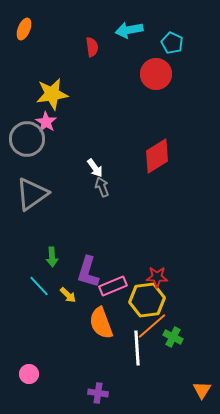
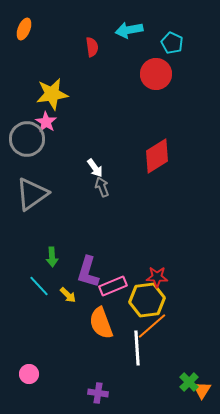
green cross: moved 16 px right, 45 px down; rotated 18 degrees clockwise
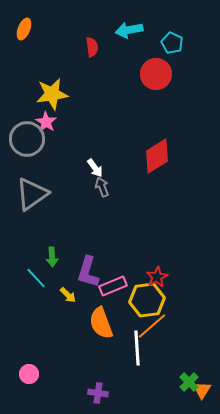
red star: rotated 30 degrees counterclockwise
cyan line: moved 3 px left, 8 px up
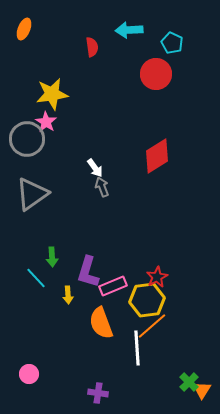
cyan arrow: rotated 8 degrees clockwise
yellow arrow: rotated 42 degrees clockwise
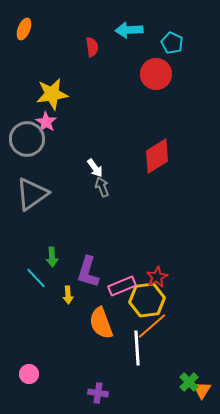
pink rectangle: moved 9 px right
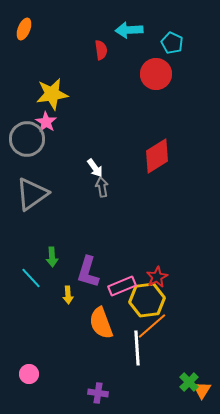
red semicircle: moved 9 px right, 3 px down
gray arrow: rotated 12 degrees clockwise
cyan line: moved 5 px left
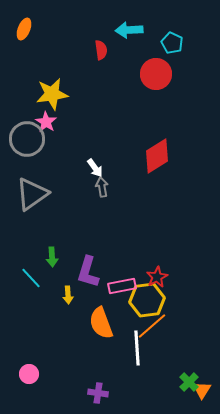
pink rectangle: rotated 12 degrees clockwise
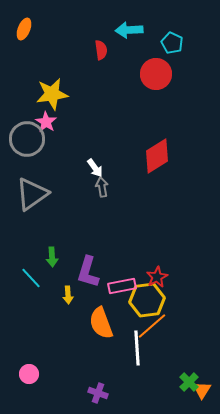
purple cross: rotated 12 degrees clockwise
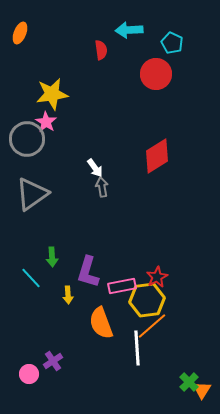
orange ellipse: moved 4 px left, 4 px down
purple cross: moved 45 px left, 32 px up; rotated 36 degrees clockwise
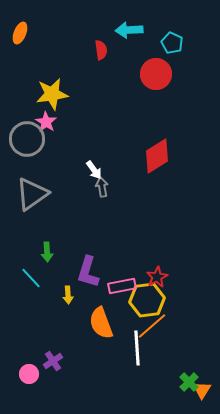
white arrow: moved 1 px left, 2 px down
green arrow: moved 5 px left, 5 px up
